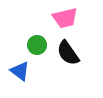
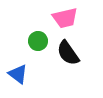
green circle: moved 1 px right, 4 px up
blue triangle: moved 2 px left, 3 px down
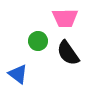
pink trapezoid: rotated 12 degrees clockwise
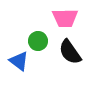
black semicircle: moved 2 px right, 1 px up
blue triangle: moved 1 px right, 13 px up
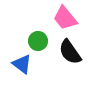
pink trapezoid: rotated 52 degrees clockwise
blue triangle: moved 3 px right, 3 px down
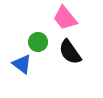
green circle: moved 1 px down
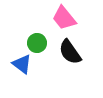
pink trapezoid: moved 1 px left
green circle: moved 1 px left, 1 px down
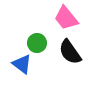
pink trapezoid: moved 2 px right
